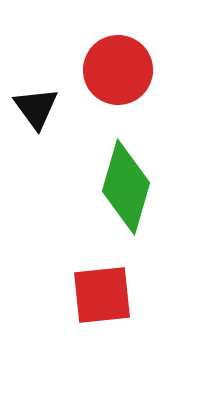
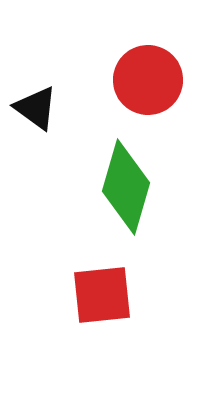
red circle: moved 30 px right, 10 px down
black triangle: rotated 18 degrees counterclockwise
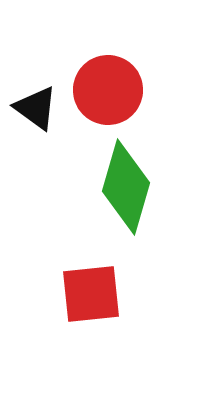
red circle: moved 40 px left, 10 px down
red square: moved 11 px left, 1 px up
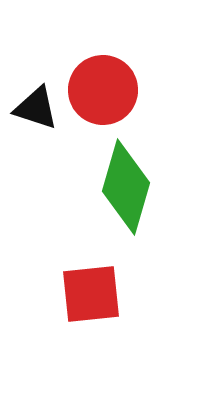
red circle: moved 5 px left
black triangle: rotated 18 degrees counterclockwise
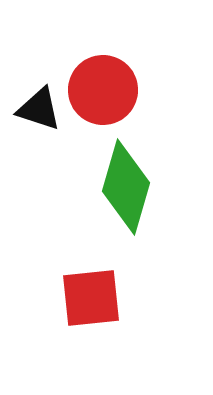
black triangle: moved 3 px right, 1 px down
red square: moved 4 px down
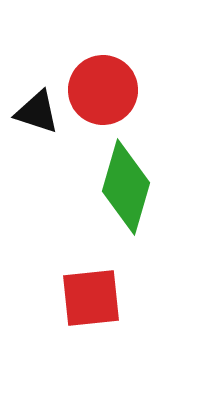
black triangle: moved 2 px left, 3 px down
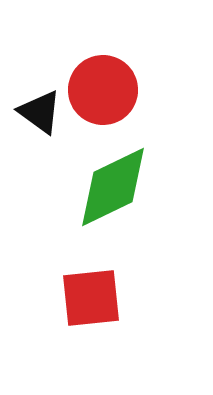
black triangle: moved 3 px right; rotated 18 degrees clockwise
green diamond: moved 13 px left; rotated 48 degrees clockwise
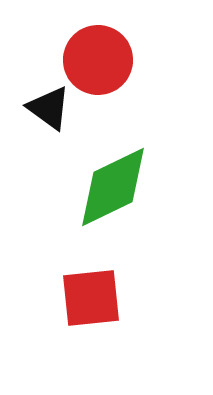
red circle: moved 5 px left, 30 px up
black triangle: moved 9 px right, 4 px up
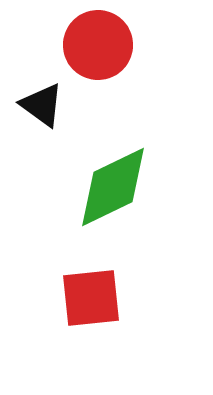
red circle: moved 15 px up
black triangle: moved 7 px left, 3 px up
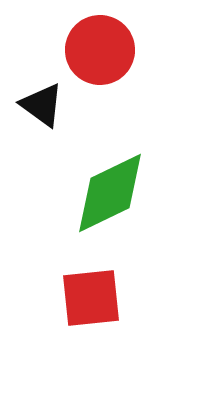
red circle: moved 2 px right, 5 px down
green diamond: moved 3 px left, 6 px down
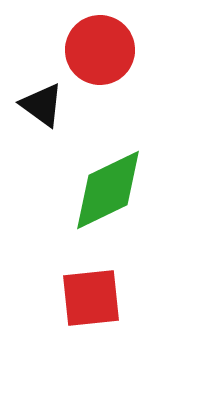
green diamond: moved 2 px left, 3 px up
